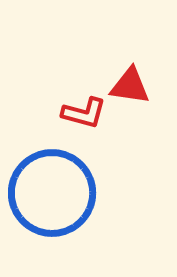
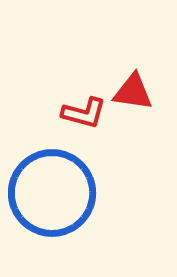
red triangle: moved 3 px right, 6 px down
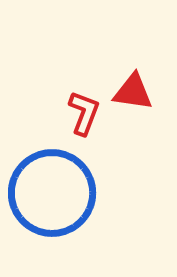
red L-shape: rotated 84 degrees counterclockwise
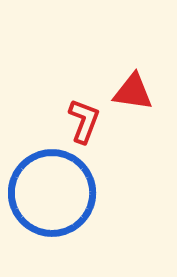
red L-shape: moved 8 px down
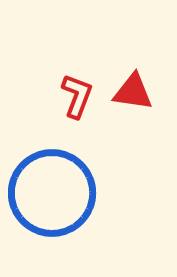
red L-shape: moved 7 px left, 25 px up
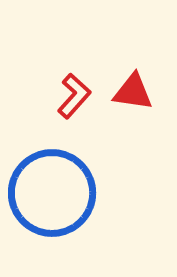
red L-shape: moved 3 px left; rotated 21 degrees clockwise
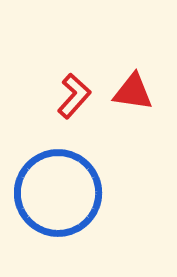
blue circle: moved 6 px right
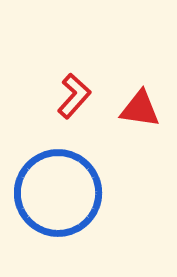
red triangle: moved 7 px right, 17 px down
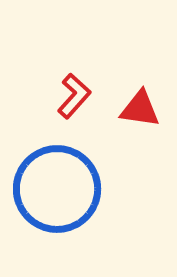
blue circle: moved 1 px left, 4 px up
